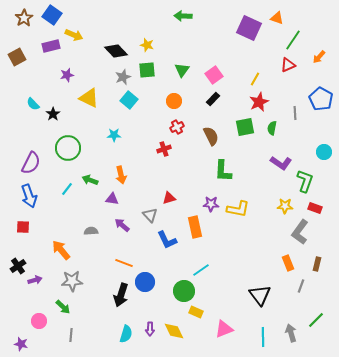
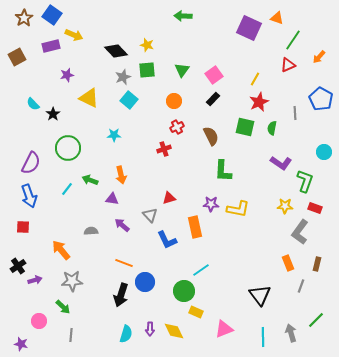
green square at (245, 127): rotated 24 degrees clockwise
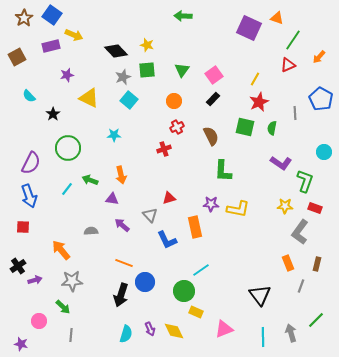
cyan semicircle at (33, 104): moved 4 px left, 8 px up
purple arrow at (150, 329): rotated 24 degrees counterclockwise
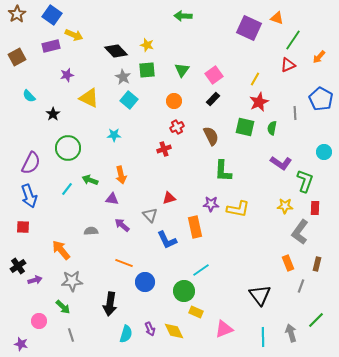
brown star at (24, 18): moved 7 px left, 4 px up
gray star at (123, 77): rotated 21 degrees counterclockwise
red rectangle at (315, 208): rotated 72 degrees clockwise
black arrow at (121, 295): moved 11 px left, 9 px down; rotated 10 degrees counterclockwise
gray line at (71, 335): rotated 24 degrees counterclockwise
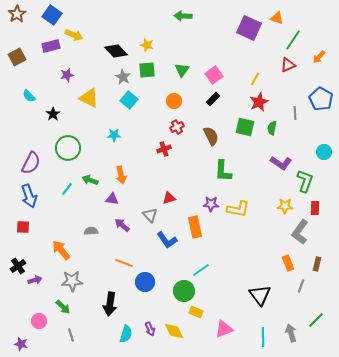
blue L-shape at (167, 240): rotated 10 degrees counterclockwise
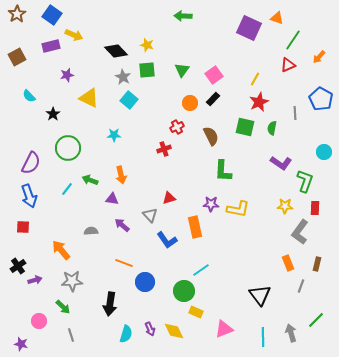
orange circle at (174, 101): moved 16 px right, 2 px down
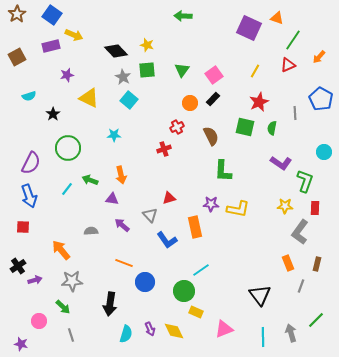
yellow line at (255, 79): moved 8 px up
cyan semicircle at (29, 96): rotated 64 degrees counterclockwise
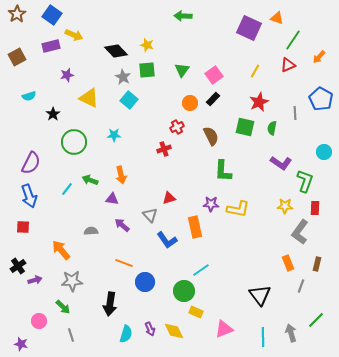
green circle at (68, 148): moved 6 px right, 6 px up
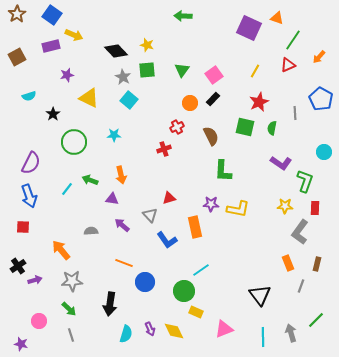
green arrow at (63, 307): moved 6 px right, 2 px down
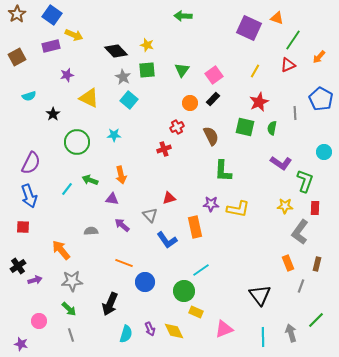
green circle at (74, 142): moved 3 px right
black arrow at (110, 304): rotated 15 degrees clockwise
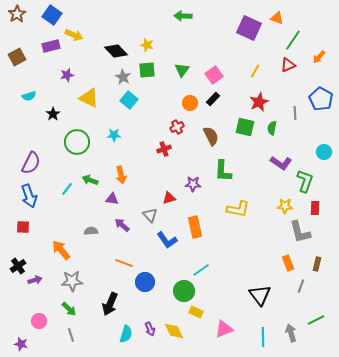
purple star at (211, 204): moved 18 px left, 20 px up
gray L-shape at (300, 232): rotated 50 degrees counterclockwise
green line at (316, 320): rotated 18 degrees clockwise
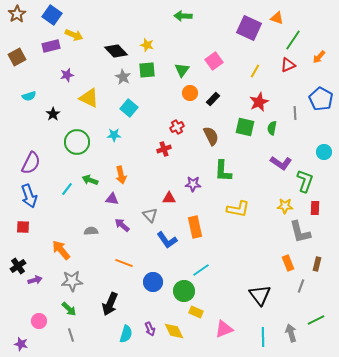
pink square at (214, 75): moved 14 px up
cyan square at (129, 100): moved 8 px down
orange circle at (190, 103): moved 10 px up
red triangle at (169, 198): rotated 16 degrees clockwise
blue circle at (145, 282): moved 8 px right
